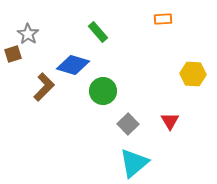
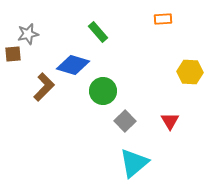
gray star: rotated 25 degrees clockwise
brown square: rotated 12 degrees clockwise
yellow hexagon: moved 3 px left, 2 px up
gray square: moved 3 px left, 3 px up
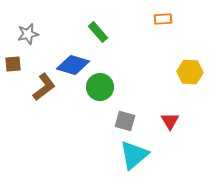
brown square: moved 10 px down
brown L-shape: rotated 8 degrees clockwise
green circle: moved 3 px left, 4 px up
gray square: rotated 30 degrees counterclockwise
cyan triangle: moved 8 px up
